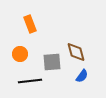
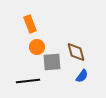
orange circle: moved 17 px right, 7 px up
black line: moved 2 px left
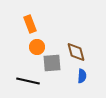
gray square: moved 1 px down
blue semicircle: rotated 32 degrees counterclockwise
black line: rotated 20 degrees clockwise
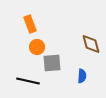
brown diamond: moved 15 px right, 8 px up
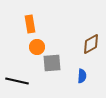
orange rectangle: rotated 12 degrees clockwise
brown diamond: rotated 75 degrees clockwise
black line: moved 11 px left
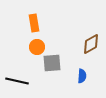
orange rectangle: moved 4 px right, 1 px up
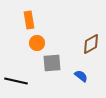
orange rectangle: moved 5 px left, 3 px up
orange circle: moved 4 px up
blue semicircle: moved 1 px left; rotated 56 degrees counterclockwise
black line: moved 1 px left
